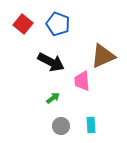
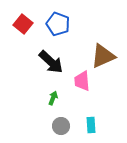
black arrow: rotated 16 degrees clockwise
green arrow: rotated 32 degrees counterclockwise
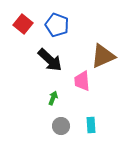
blue pentagon: moved 1 px left, 1 px down
black arrow: moved 1 px left, 2 px up
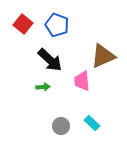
green arrow: moved 10 px left, 11 px up; rotated 64 degrees clockwise
cyan rectangle: moved 1 px right, 2 px up; rotated 42 degrees counterclockwise
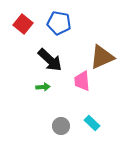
blue pentagon: moved 2 px right, 2 px up; rotated 10 degrees counterclockwise
brown triangle: moved 1 px left, 1 px down
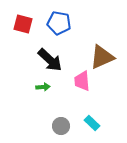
red square: rotated 24 degrees counterclockwise
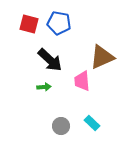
red square: moved 6 px right
green arrow: moved 1 px right
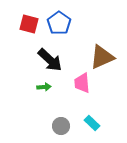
blue pentagon: rotated 25 degrees clockwise
pink trapezoid: moved 2 px down
